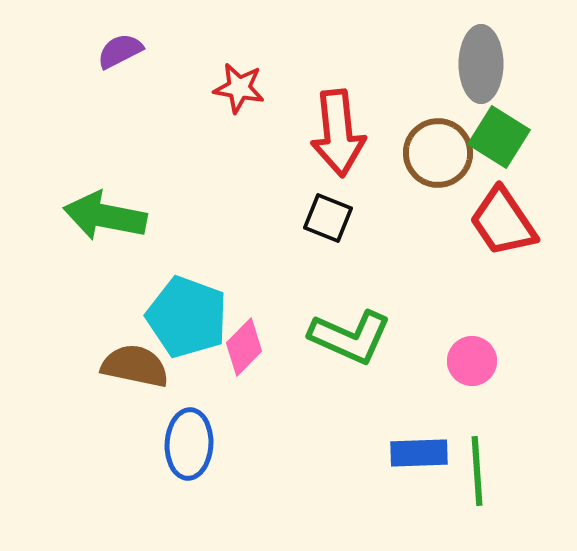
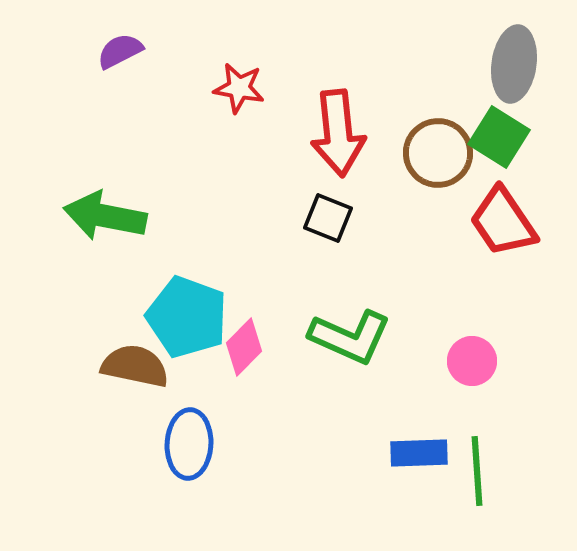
gray ellipse: moved 33 px right; rotated 8 degrees clockwise
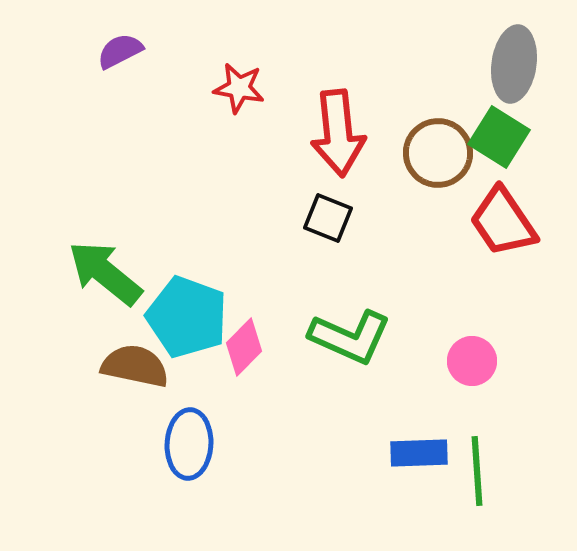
green arrow: moved 57 px down; rotated 28 degrees clockwise
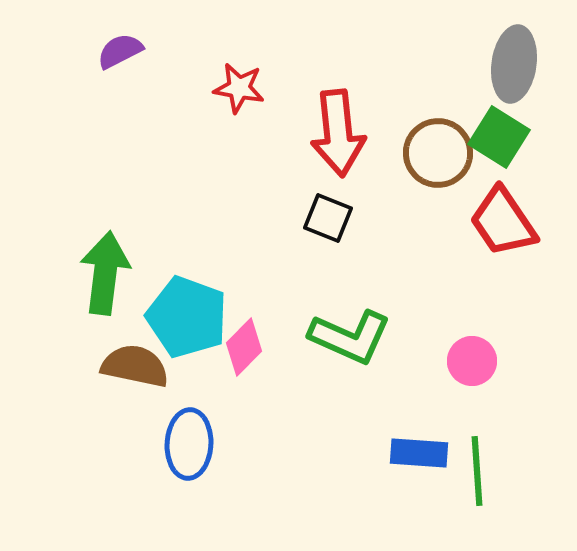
green arrow: rotated 58 degrees clockwise
blue rectangle: rotated 6 degrees clockwise
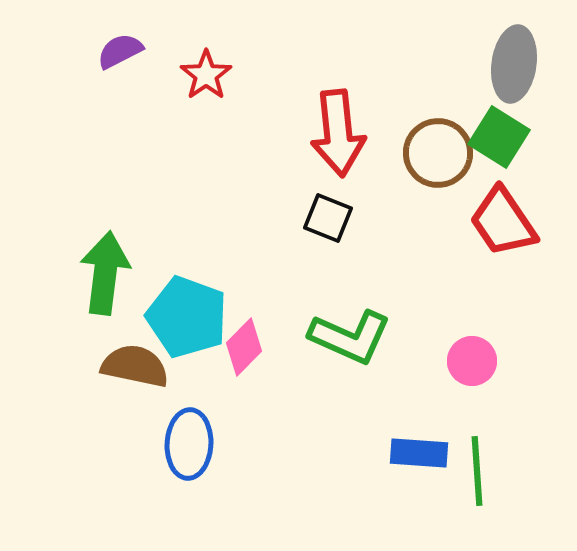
red star: moved 33 px left, 13 px up; rotated 27 degrees clockwise
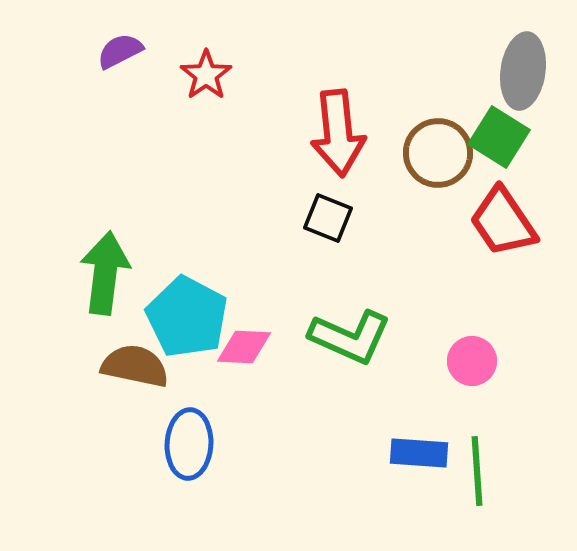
gray ellipse: moved 9 px right, 7 px down
cyan pentagon: rotated 8 degrees clockwise
pink diamond: rotated 48 degrees clockwise
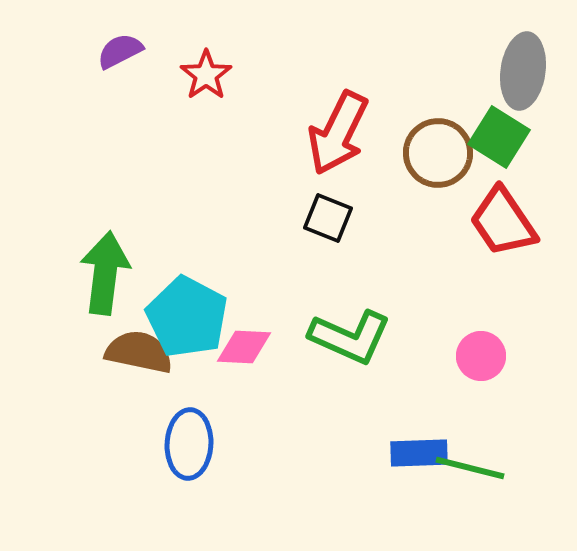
red arrow: rotated 32 degrees clockwise
pink circle: moved 9 px right, 5 px up
brown semicircle: moved 4 px right, 14 px up
blue rectangle: rotated 6 degrees counterclockwise
green line: moved 7 px left, 3 px up; rotated 72 degrees counterclockwise
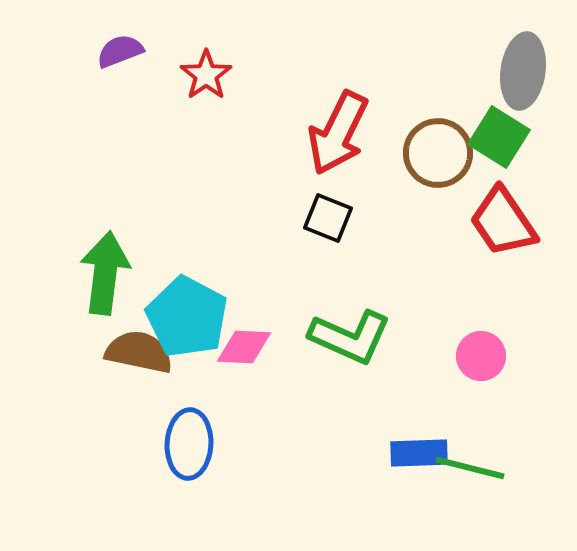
purple semicircle: rotated 6 degrees clockwise
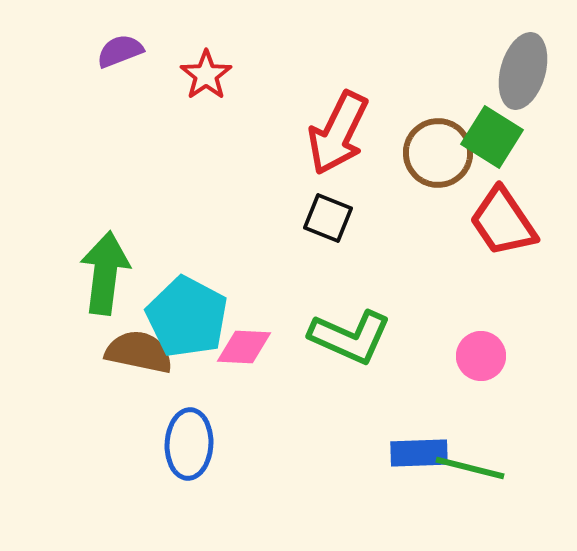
gray ellipse: rotated 8 degrees clockwise
green square: moved 7 px left
